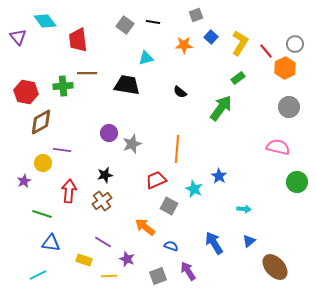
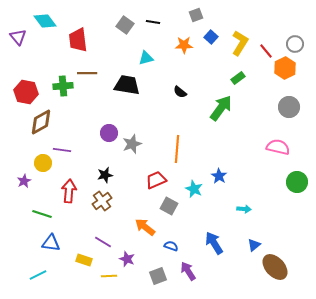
blue triangle at (249, 241): moved 5 px right, 4 px down
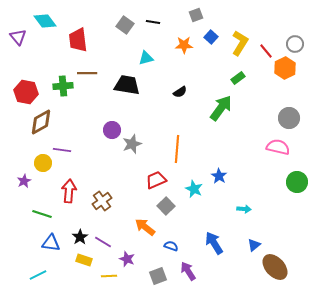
black semicircle at (180, 92): rotated 72 degrees counterclockwise
gray circle at (289, 107): moved 11 px down
purple circle at (109, 133): moved 3 px right, 3 px up
black star at (105, 175): moved 25 px left, 62 px down; rotated 21 degrees counterclockwise
gray square at (169, 206): moved 3 px left; rotated 18 degrees clockwise
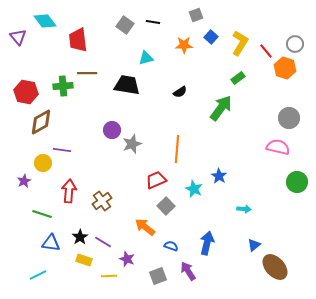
orange hexagon at (285, 68): rotated 15 degrees counterclockwise
blue arrow at (214, 243): moved 7 px left; rotated 45 degrees clockwise
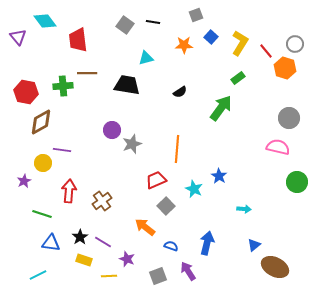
brown ellipse at (275, 267): rotated 20 degrees counterclockwise
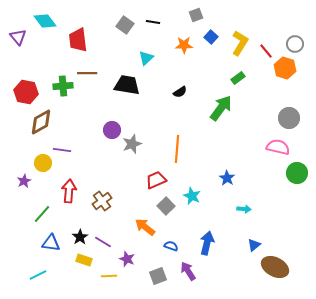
cyan triangle at (146, 58): rotated 28 degrees counterclockwise
blue star at (219, 176): moved 8 px right, 2 px down
green circle at (297, 182): moved 9 px up
cyan star at (194, 189): moved 2 px left, 7 px down
green line at (42, 214): rotated 66 degrees counterclockwise
